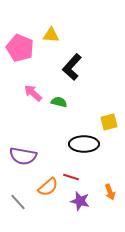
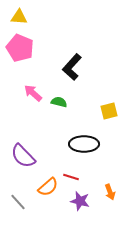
yellow triangle: moved 32 px left, 18 px up
yellow square: moved 11 px up
purple semicircle: rotated 36 degrees clockwise
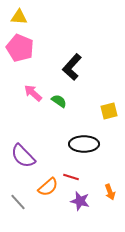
green semicircle: moved 1 px up; rotated 21 degrees clockwise
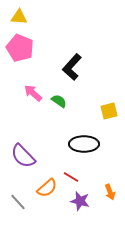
red line: rotated 14 degrees clockwise
orange semicircle: moved 1 px left, 1 px down
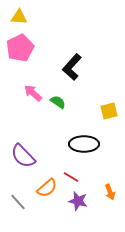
pink pentagon: rotated 24 degrees clockwise
green semicircle: moved 1 px left, 1 px down
purple star: moved 2 px left
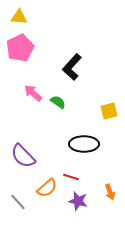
red line: rotated 14 degrees counterclockwise
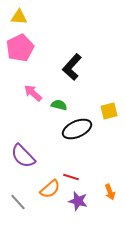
green semicircle: moved 1 px right, 3 px down; rotated 21 degrees counterclockwise
black ellipse: moved 7 px left, 15 px up; rotated 24 degrees counterclockwise
orange semicircle: moved 3 px right, 1 px down
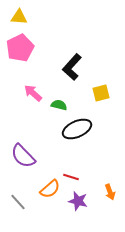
yellow square: moved 8 px left, 18 px up
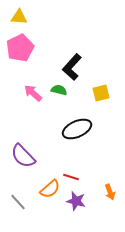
green semicircle: moved 15 px up
purple star: moved 2 px left
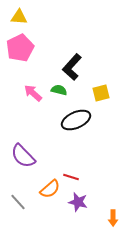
black ellipse: moved 1 px left, 9 px up
orange arrow: moved 3 px right, 26 px down; rotated 21 degrees clockwise
purple star: moved 2 px right, 1 px down
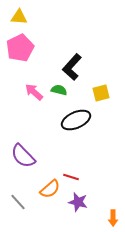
pink arrow: moved 1 px right, 1 px up
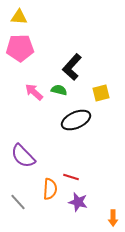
pink pentagon: rotated 24 degrees clockwise
orange semicircle: rotated 45 degrees counterclockwise
